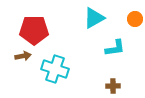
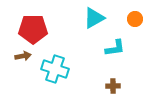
red pentagon: moved 1 px left, 1 px up
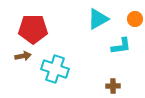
cyan triangle: moved 4 px right, 1 px down
cyan L-shape: moved 6 px right, 2 px up
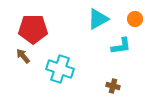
brown arrow: rotated 119 degrees counterclockwise
cyan cross: moved 5 px right
brown cross: rotated 16 degrees clockwise
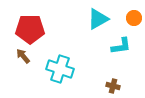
orange circle: moved 1 px left, 1 px up
red pentagon: moved 3 px left
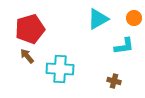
red pentagon: rotated 16 degrees counterclockwise
cyan L-shape: moved 3 px right
brown arrow: moved 4 px right
cyan cross: rotated 16 degrees counterclockwise
brown cross: moved 1 px right, 5 px up
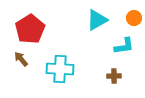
cyan triangle: moved 1 px left, 1 px down
red pentagon: rotated 16 degrees counterclockwise
brown arrow: moved 6 px left, 3 px down
brown cross: moved 5 px up; rotated 16 degrees counterclockwise
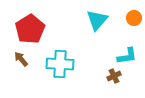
cyan triangle: rotated 20 degrees counterclockwise
cyan L-shape: moved 3 px right, 10 px down
cyan cross: moved 5 px up
brown cross: rotated 24 degrees counterclockwise
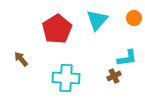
red pentagon: moved 27 px right
cyan L-shape: moved 2 px down
cyan cross: moved 6 px right, 14 px down
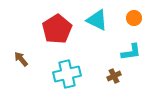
cyan triangle: rotated 45 degrees counterclockwise
cyan L-shape: moved 4 px right, 6 px up
cyan cross: moved 1 px right, 4 px up; rotated 16 degrees counterclockwise
